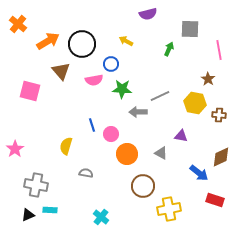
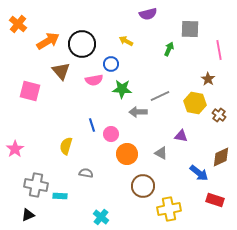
brown cross: rotated 32 degrees clockwise
cyan rectangle: moved 10 px right, 14 px up
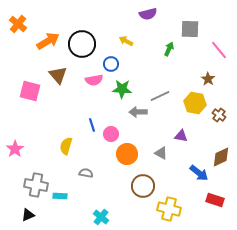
pink line: rotated 30 degrees counterclockwise
brown triangle: moved 3 px left, 4 px down
yellow cross: rotated 25 degrees clockwise
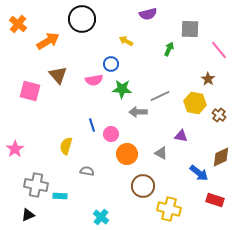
black circle: moved 25 px up
gray semicircle: moved 1 px right, 2 px up
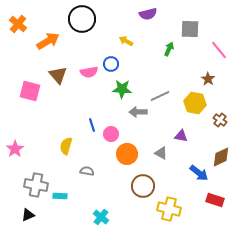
pink semicircle: moved 5 px left, 8 px up
brown cross: moved 1 px right, 5 px down
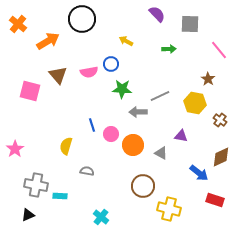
purple semicircle: moved 9 px right; rotated 120 degrees counterclockwise
gray square: moved 5 px up
green arrow: rotated 64 degrees clockwise
orange circle: moved 6 px right, 9 px up
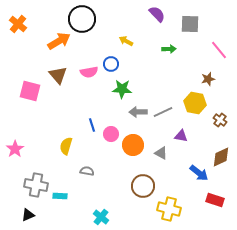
orange arrow: moved 11 px right
brown star: rotated 24 degrees clockwise
gray line: moved 3 px right, 16 px down
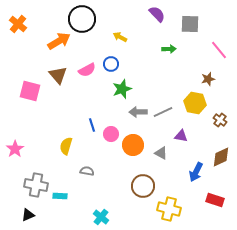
yellow arrow: moved 6 px left, 4 px up
pink semicircle: moved 2 px left, 2 px up; rotated 18 degrees counterclockwise
green star: rotated 24 degrees counterclockwise
blue arrow: moved 3 px left, 1 px up; rotated 78 degrees clockwise
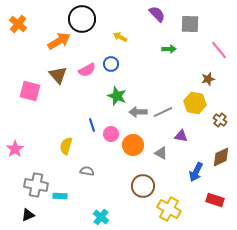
green star: moved 5 px left, 7 px down; rotated 30 degrees counterclockwise
yellow cross: rotated 15 degrees clockwise
